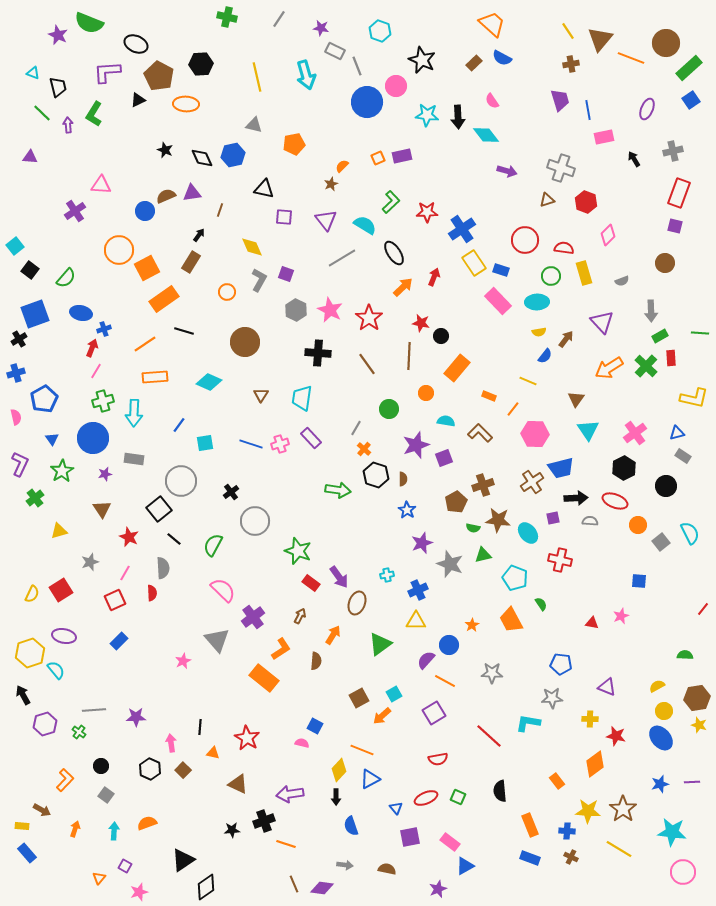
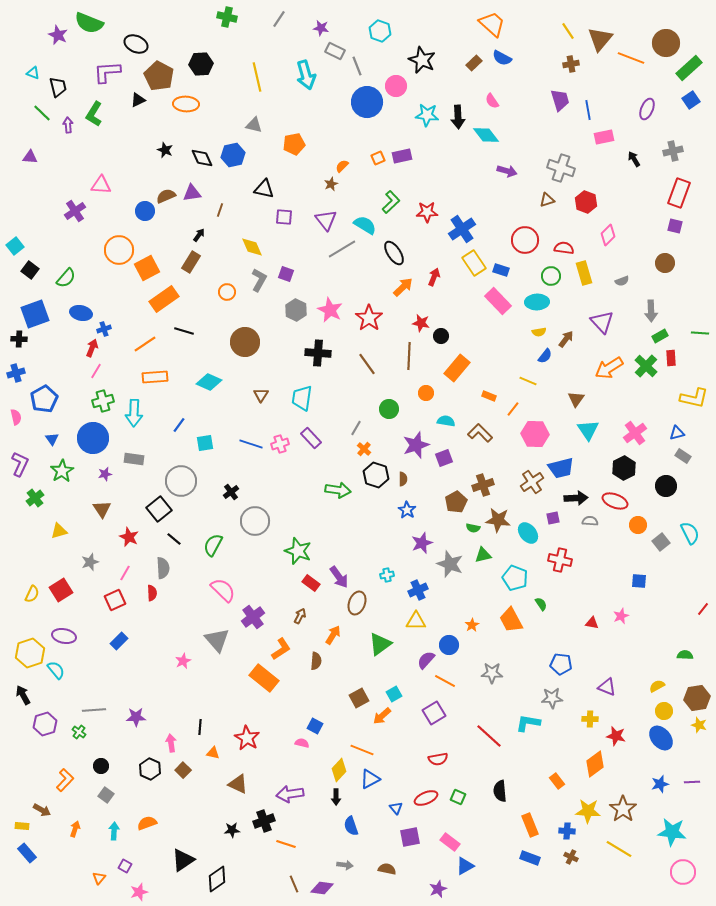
gray line at (342, 258): moved 9 px up
black cross at (19, 339): rotated 35 degrees clockwise
black diamond at (206, 887): moved 11 px right, 8 px up
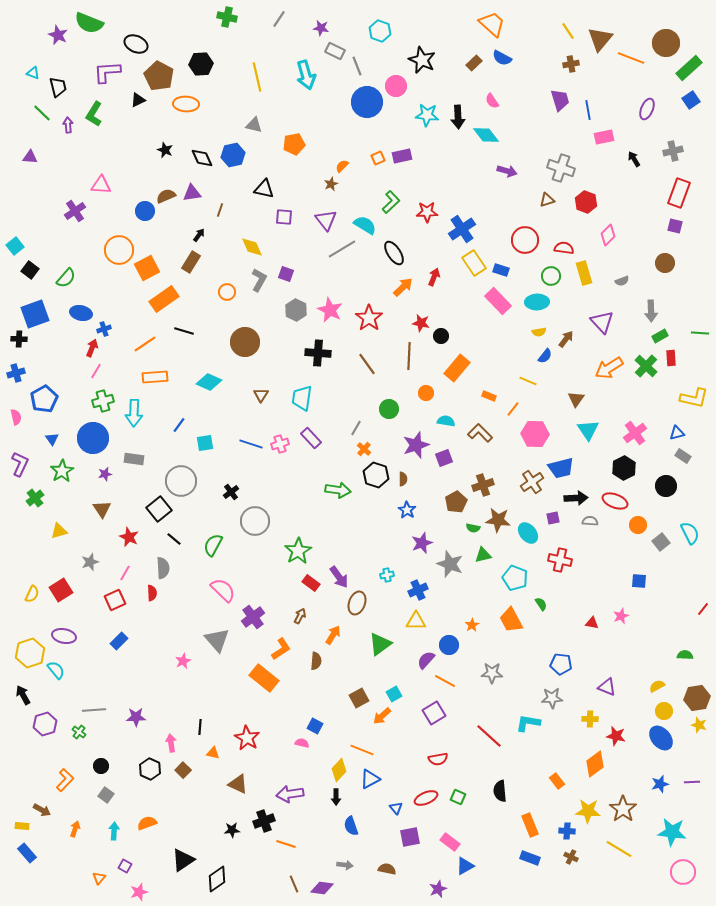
green star at (298, 551): rotated 20 degrees clockwise
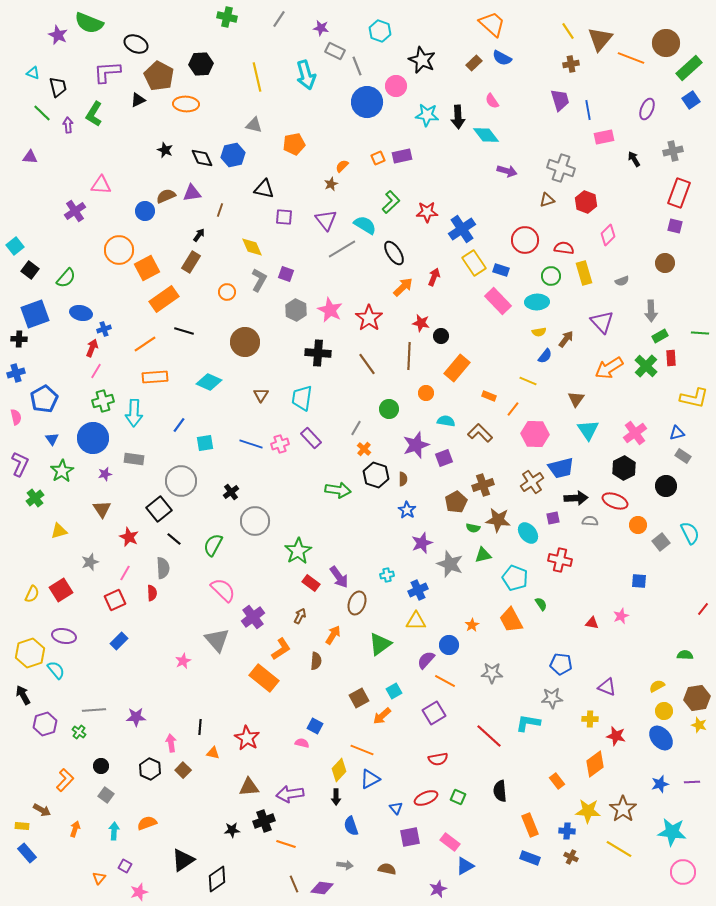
cyan square at (394, 694): moved 3 px up
brown triangle at (238, 784): moved 11 px right, 3 px down; rotated 30 degrees counterclockwise
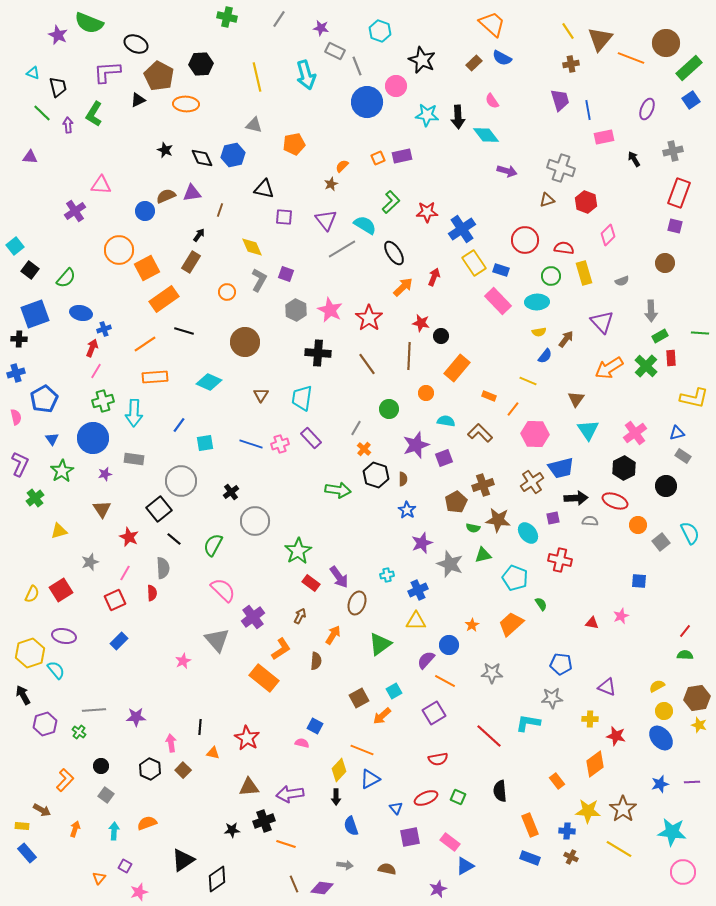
red line at (703, 609): moved 18 px left, 22 px down
orange trapezoid at (511, 620): moved 4 px down; rotated 76 degrees clockwise
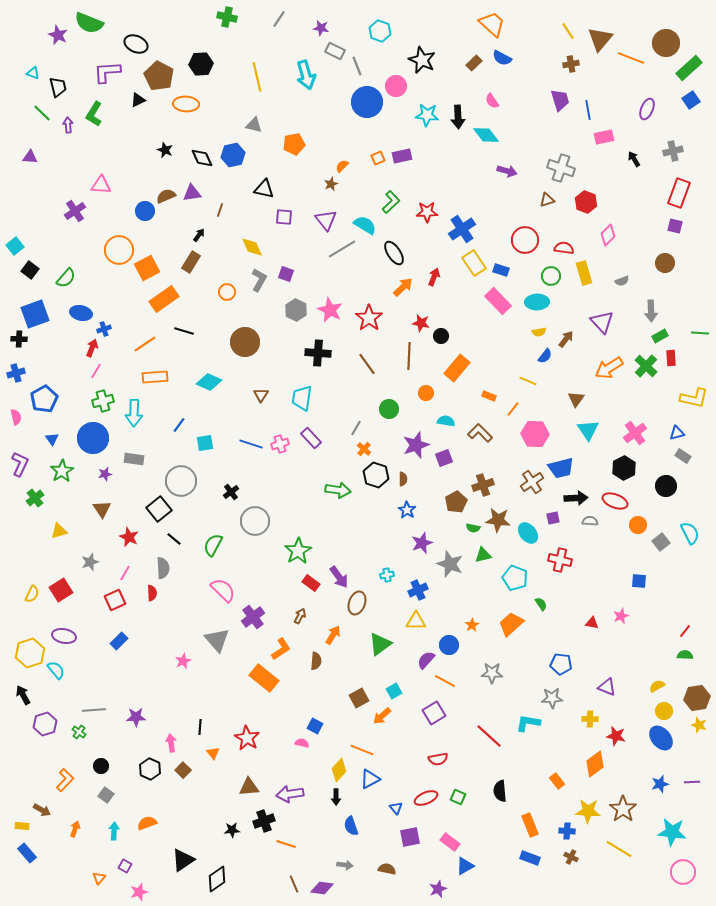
orange triangle at (213, 753): rotated 40 degrees clockwise
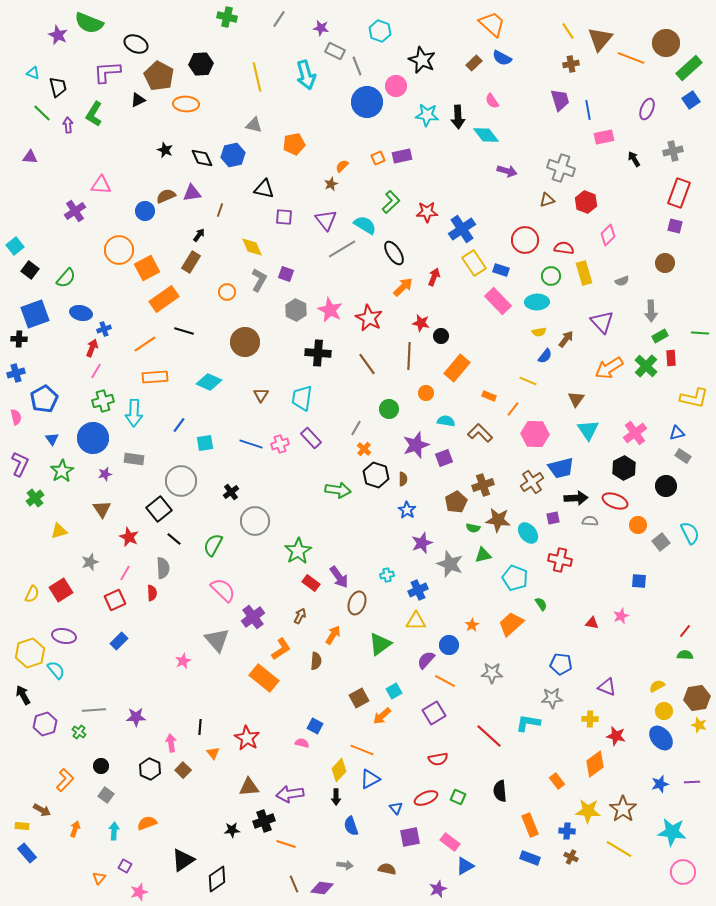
red star at (369, 318): rotated 8 degrees counterclockwise
